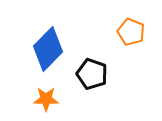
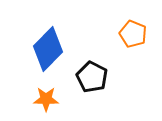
orange pentagon: moved 2 px right, 2 px down
black pentagon: moved 3 px down; rotated 8 degrees clockwise
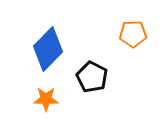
orange pentagon: rotated 24 degrees counterclockwise
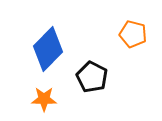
orange pentagon: rotated 16 degrees clockwise
orange star: moved 2 px left
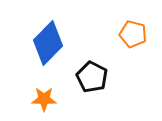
blue diamond: moved 6 px up
